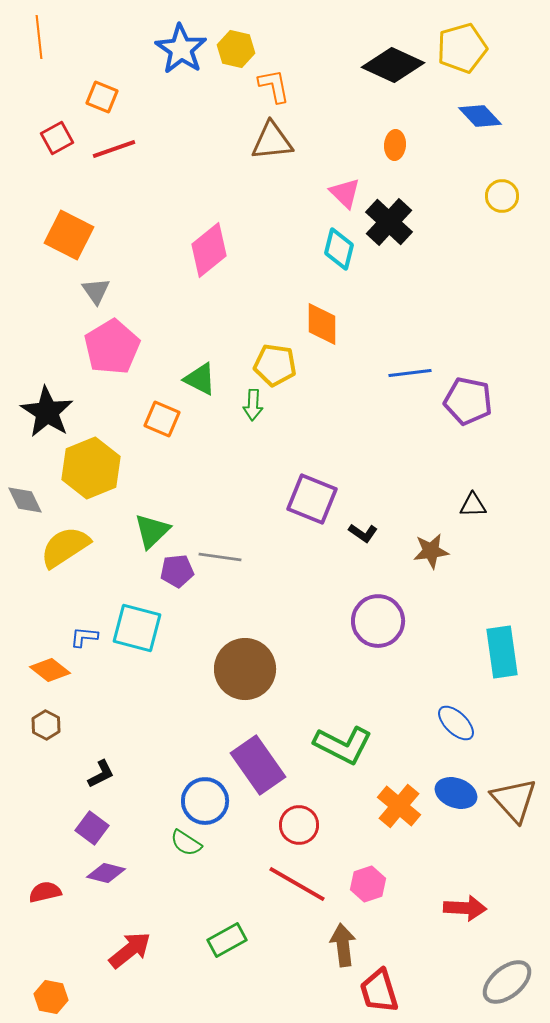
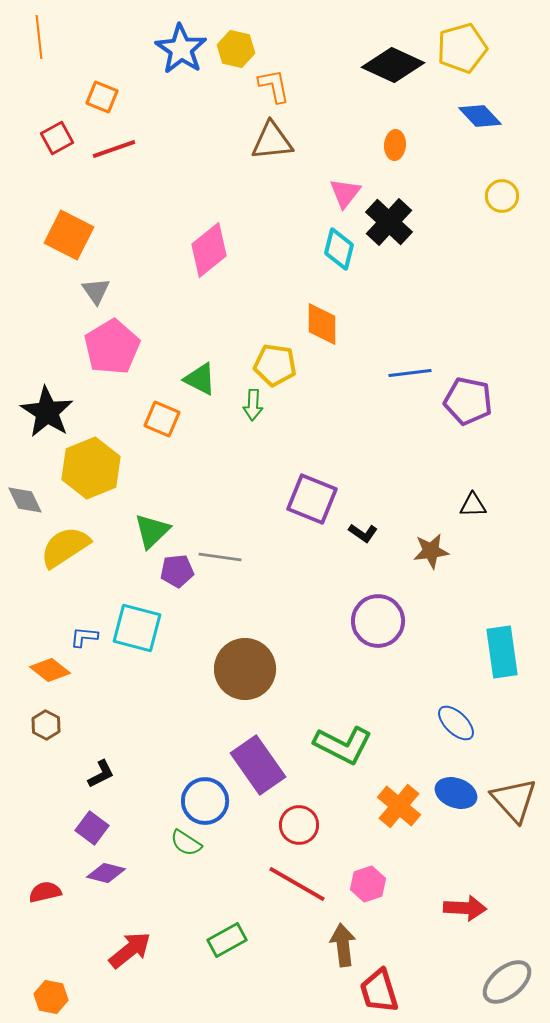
pink triangle at (345, 193): rotated 24 degrees clockwise
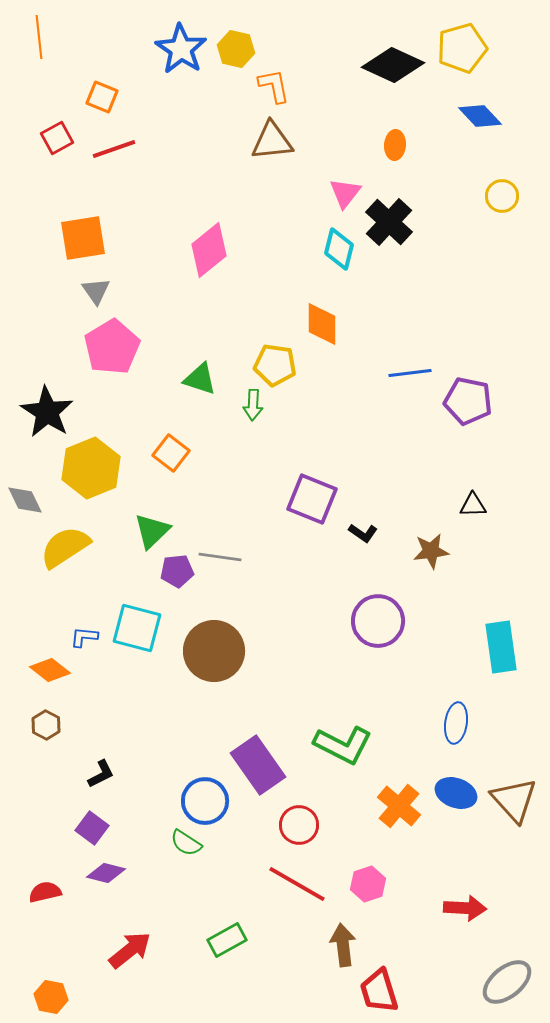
orange square at (69, 235): moved 14 px right, 3 px down; rotated 36 degrees counterclockwise
green triangle at (200, 379): rotated 9 degrees counterclockwise
orange square at (162, 419): moved 9 px right, 34 px down; rotated 15 degrees clockwise
cyan rectangle at (502, 652): moved 1 px left, 5 px up
brown circle at (245, 669): moved 31 px left, 18 px up
blue ellipse at (456, 723): rotated 54 degrees clockwise
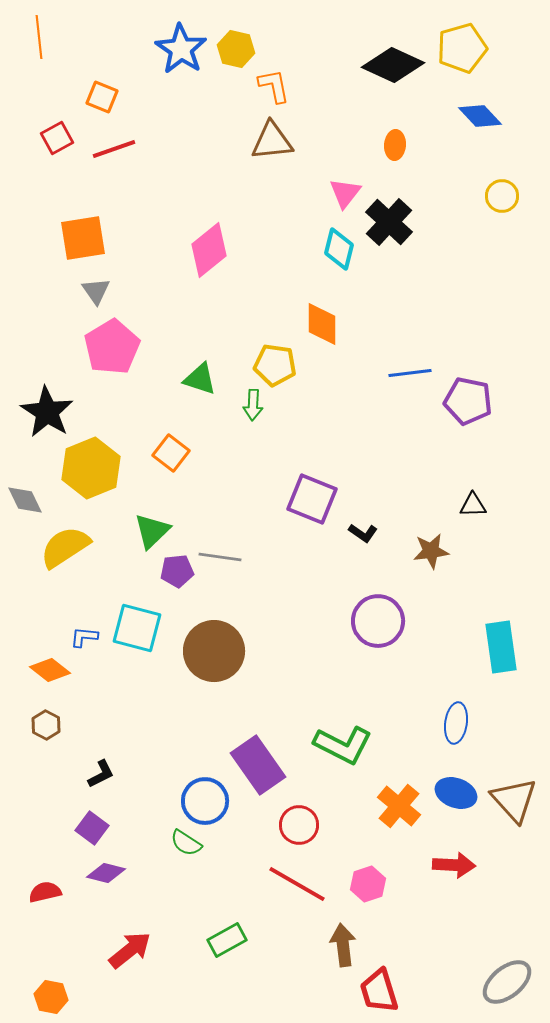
red arrow at (465, 908): moved 11 px left, 43 px up
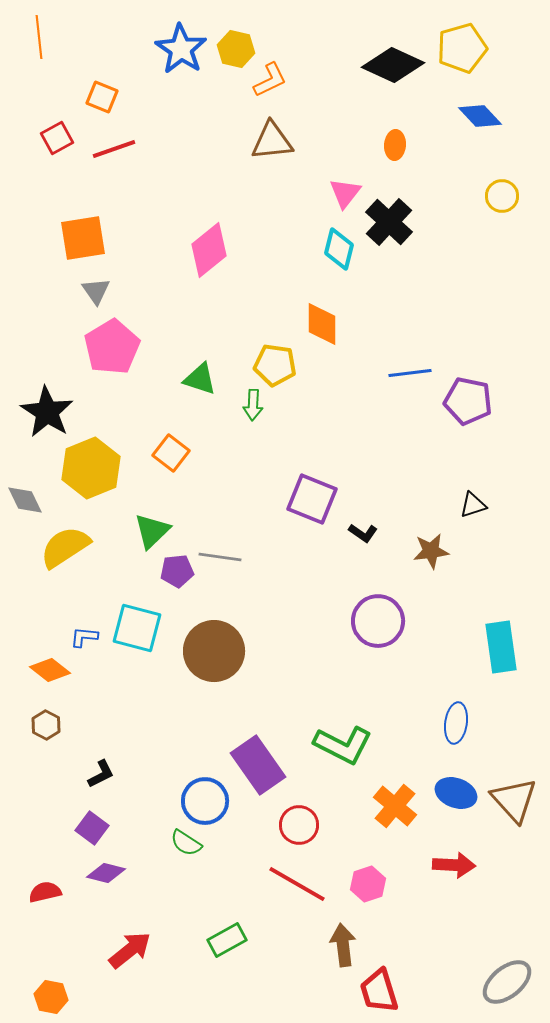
orange L-shape at (274, 86): moved 4 px left, 6 px up; rotated 75 degrees clockwise
black triangle at (473, 505): rotated 16 degrees counterclockwise
orange cross at (399, 806): moved 4 px left
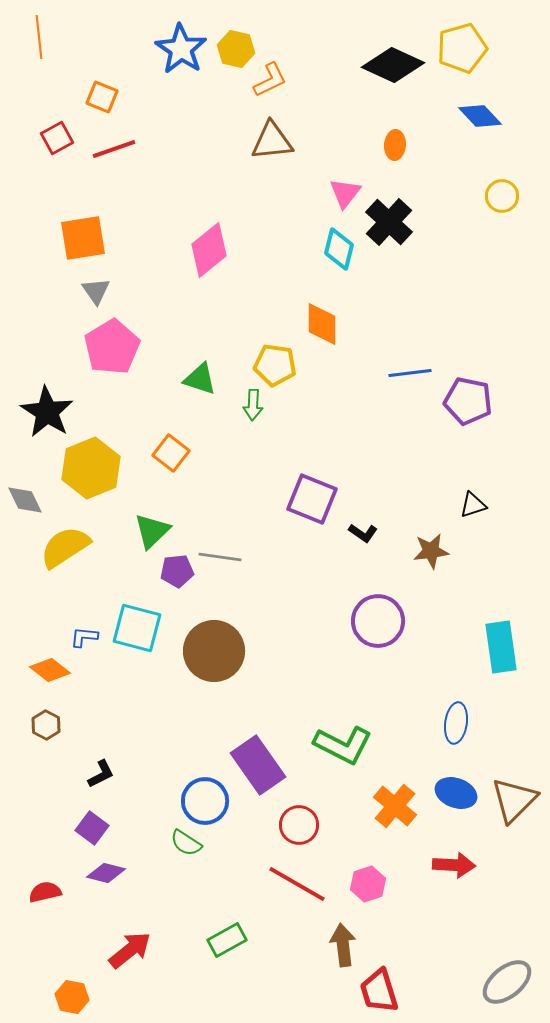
brown triangle at (514, 800): rotated 27 degrees clockwise
orange hexagon at (51, 997): moved 21 px right
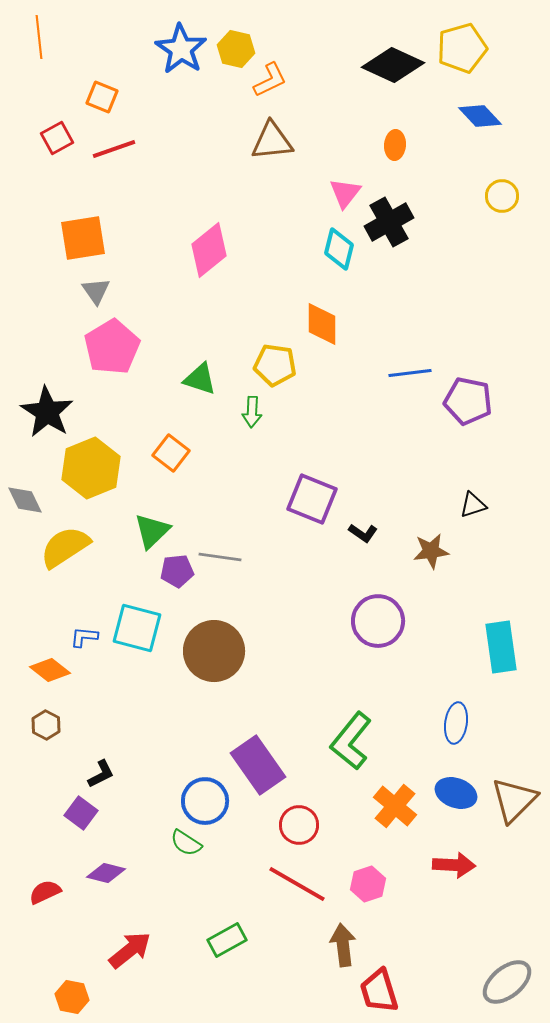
black cross at (389, 222): rotated 18 degrees clockwise
green arrow at (253, 405): moved 1 px left, 7 px down
green L-shape at (343, 745): moved 8 px right, 4 px up; rotated 102 degrees clockwise
purple square at (92, 828): moved 11 px left, 15 px up
red semicircle at (45, 892): rotated 12 degrees counterclockwise
